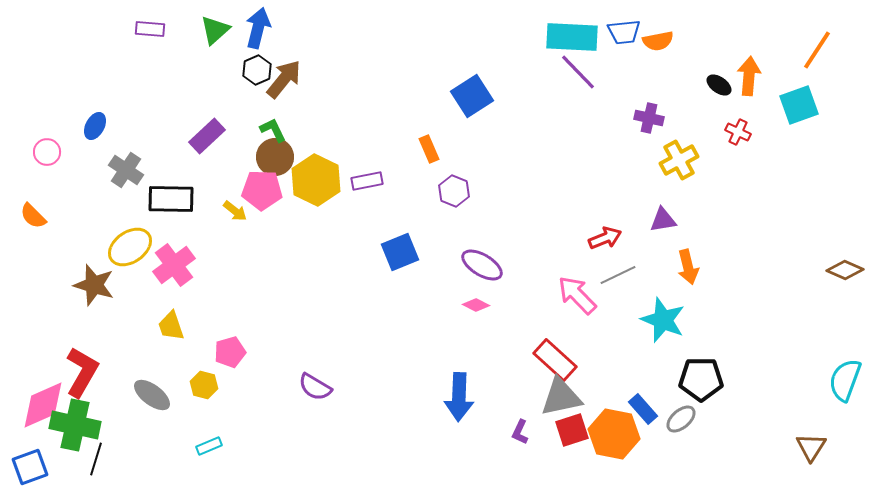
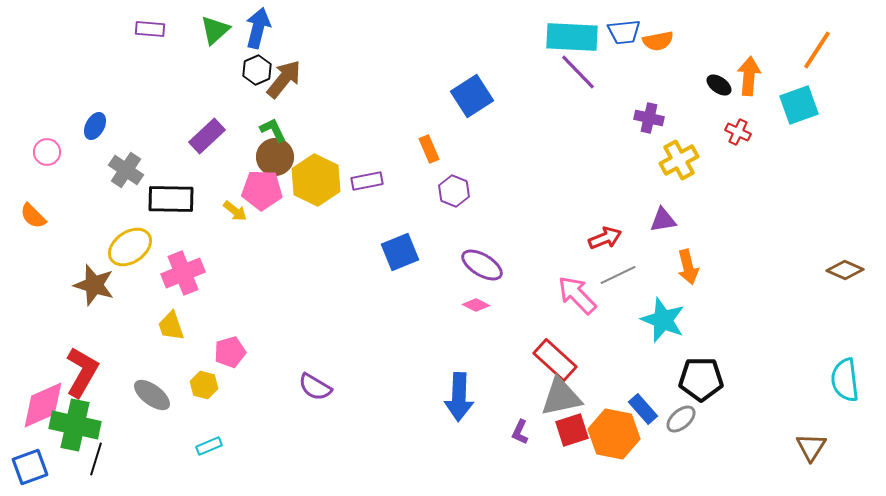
pink cross at (174, 265): moved 9 px right, 8 px down; rotated 15 degrees clockwise
cyan semicircle at (845, 380): rotated 27 degrees counterclockwise
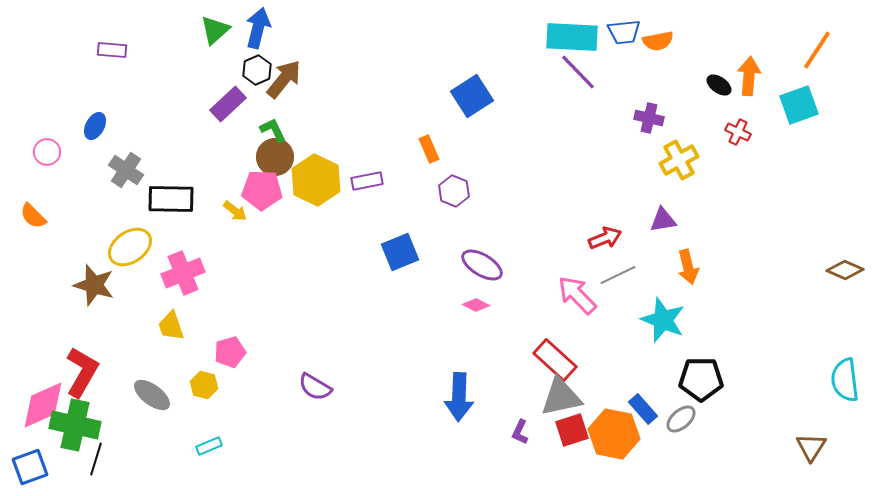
purple rectangle at (150, 29): moved 38 px left, 21 px down
purple rectangle at (207, 136): moved 21 px right, 32 px up
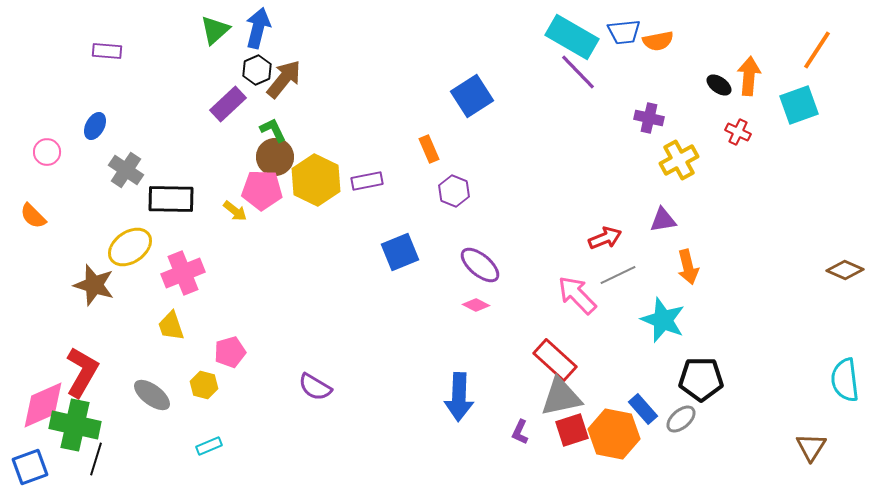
cyan rectangle at (572, 37): rotated 27 degrees clockwise
purple rectangle at (112, 50): moved 5 px left, 1 px down
purple ellipse at (482, 265): moved 2 px left; rotated 9 degrees clockwise
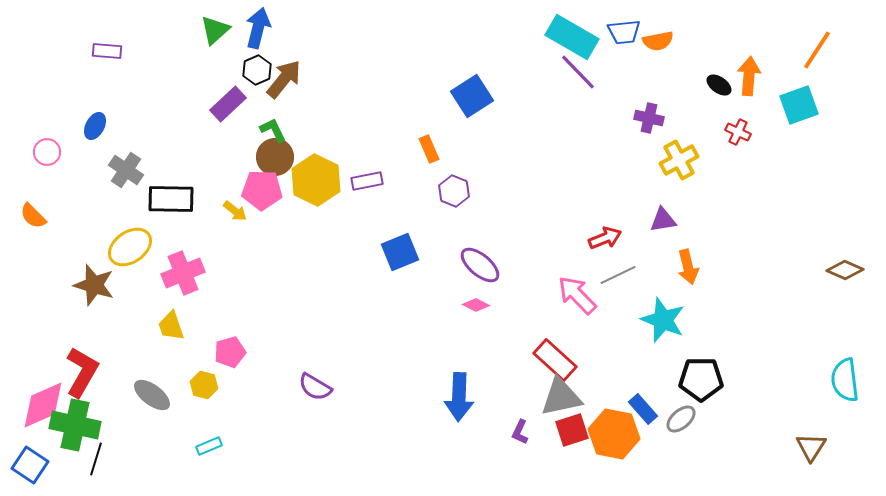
blue square at (30, 467): moved 2 px up; rotated 36 degrees counterclockwise
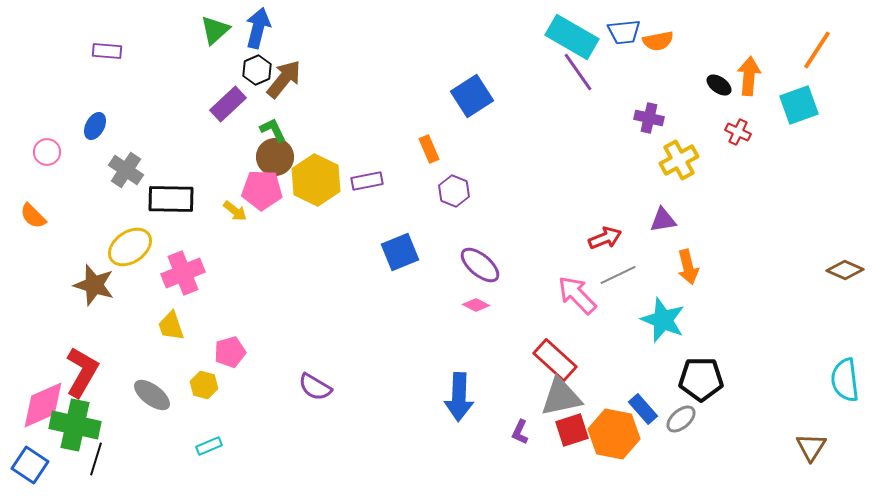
purple line at (578, 72): rotated 9 degrees clockwise
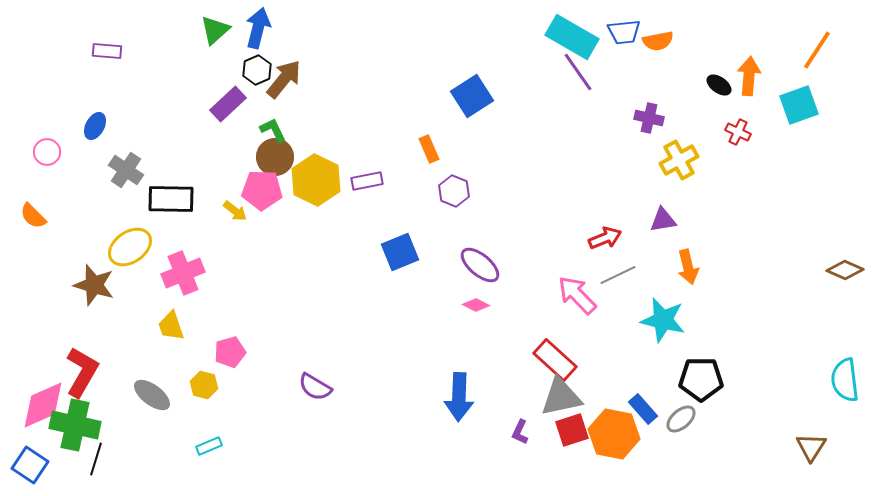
cyan star at (663, 320): rotated 9 degrees counterclockwise
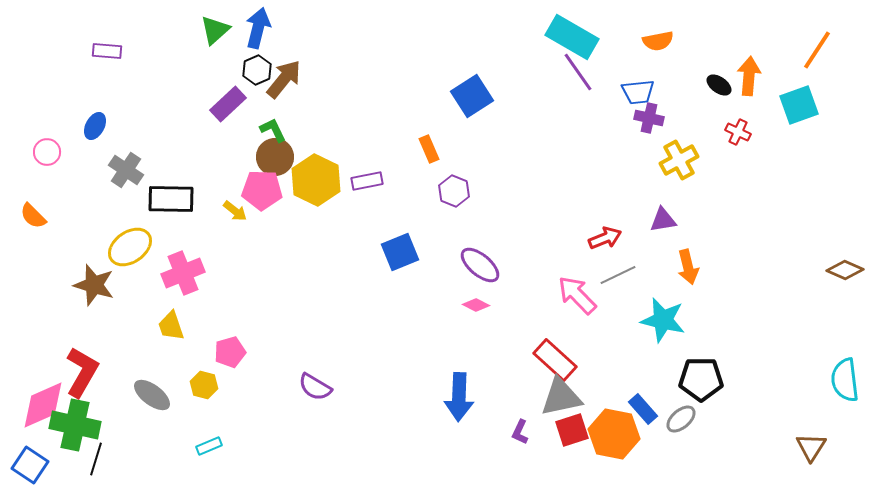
blue trapezoid at (624, 32): moved 14 px right, 60 px down
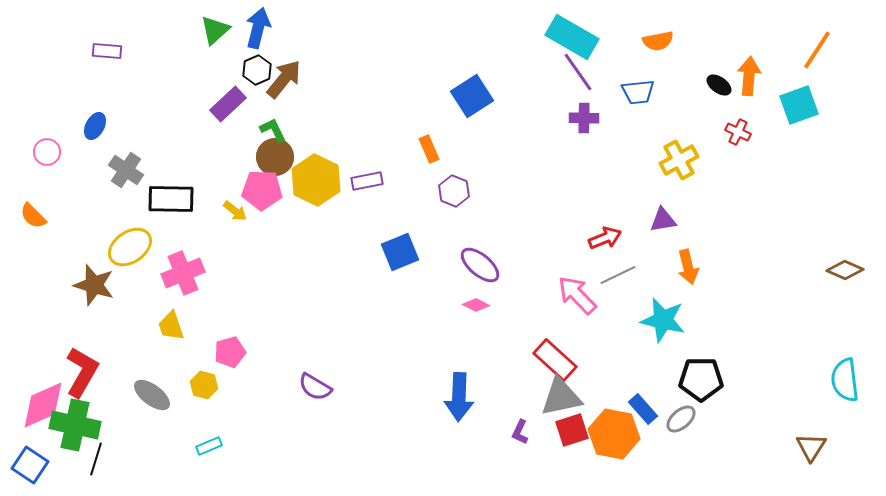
purple cross at (649, 118): moved 65 px left; rotated 12 degrees counterclockwise
